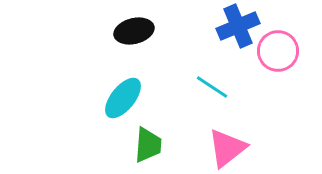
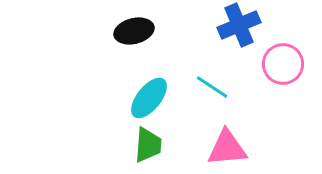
blue cross: moved 1 px right, 1 px up
pink circle: moved 5 px right, 13 px down
cyan ellipse: moved 26 px right
pink triangle: rotated 33 degrees clockwise
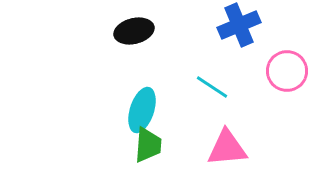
pink circle: moved 4 px right, 7 px down
cyan ellipse: moved 7 px left, 12 px down; rotated 21 degrees counterclockwise
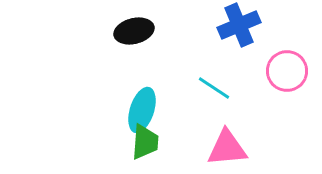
cyan line: moved 2 px right, 1 px down
green trapezoid: moved 3 px left, 3 px up
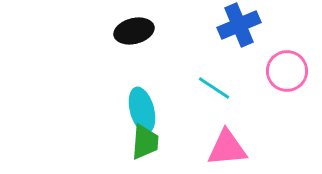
cyan ellipse: rotated 33 degrees counterclockwise
